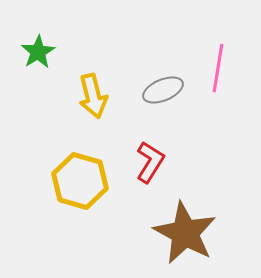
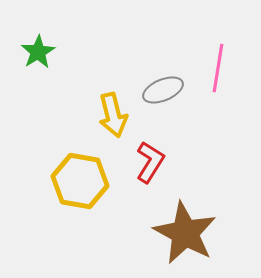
yellow arrow: moved 20 px right, 19 px down
yellow hexagon: rotated 6 degrees counterclockwise
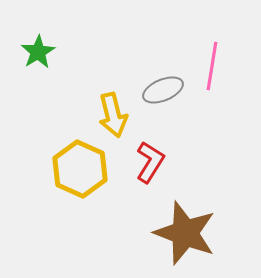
pink line: moved 6 px left, 2 px up
yellow hexagon: moved 12 px up; rotated 14 degrees clockwise
brown star: rotated 8 degrees counterclockwise
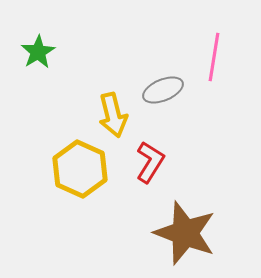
pink line: moved 2 px right, 9 px up
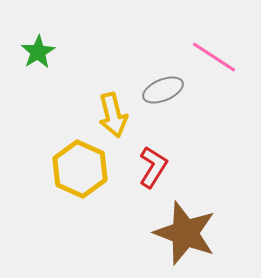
pink line: rotated 66 degrees counterclockwise
red L-shape: moved 3 px right, 5 px down
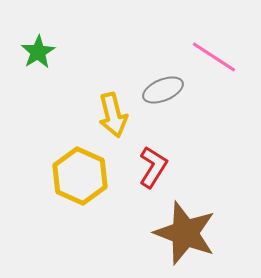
yellow hexagon: moved 7 px down
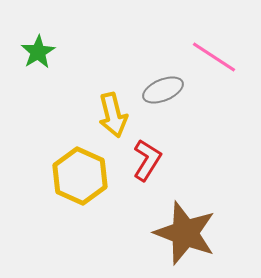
red L-shape: moved 6 px left, 7 px up
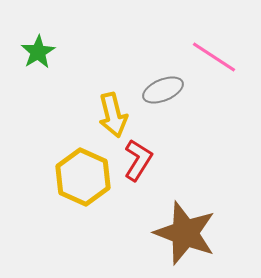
red L-shape: moved 9 px left
yellow hexagon: moved 3 px right, 1 px down
